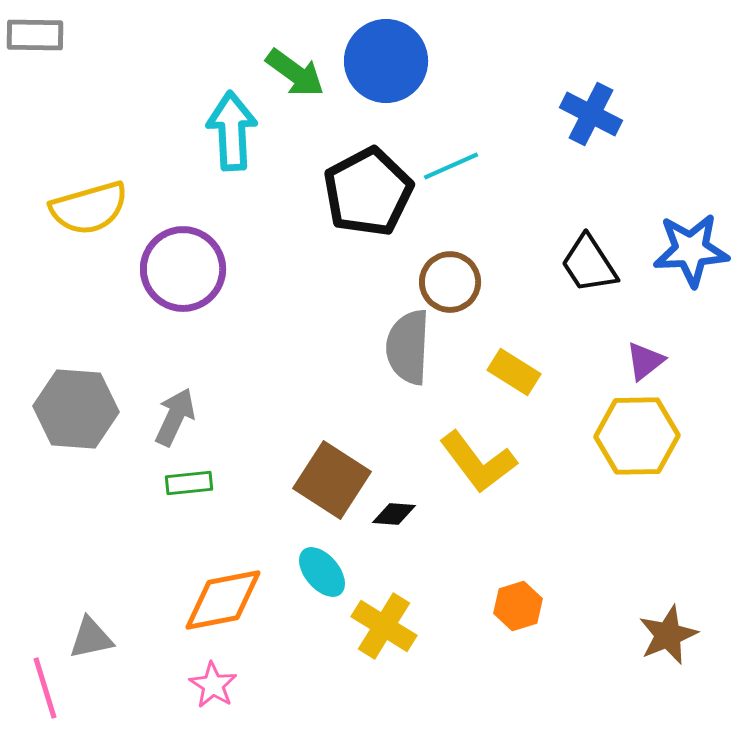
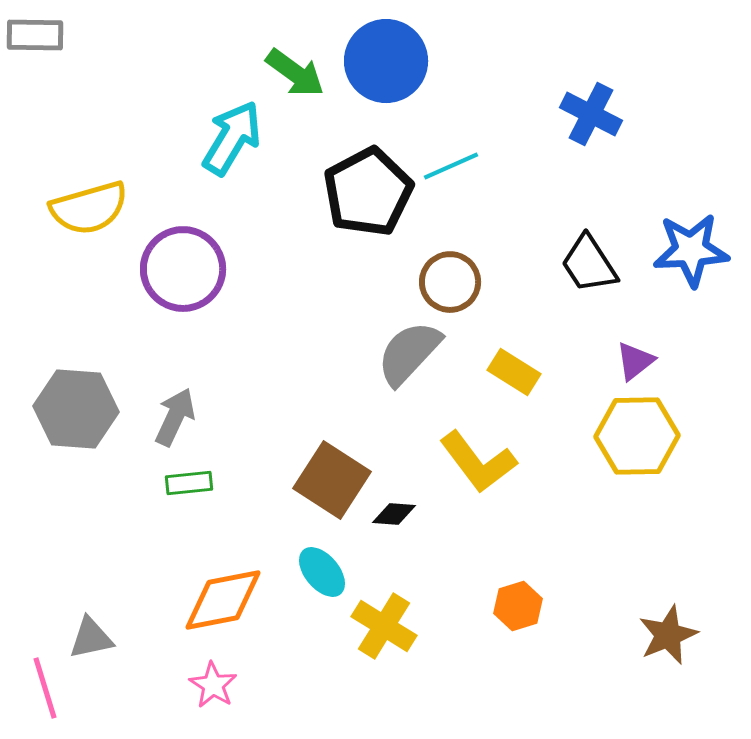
cyan arrow: moved 7 px down; rotated 34 degrees clockwise
gray semicircle: moved 1 px right, 6 px down; rotated 40 degrees clockwise
purple triangle: moved 10 px left
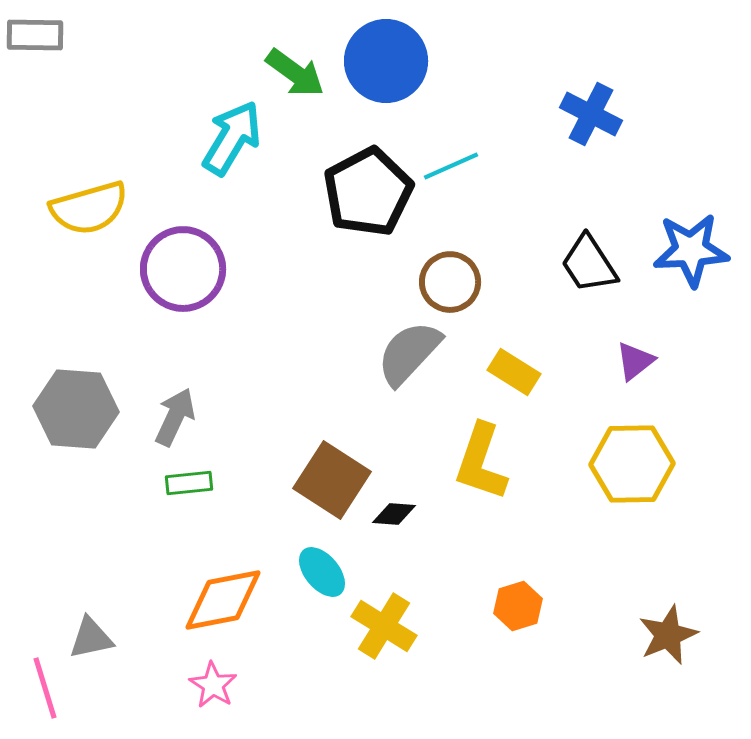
yellow hexagon: moved 5 px left, 28 px down
yellow L-shape: moved 3 px right; rotated 56 degrees clockwise
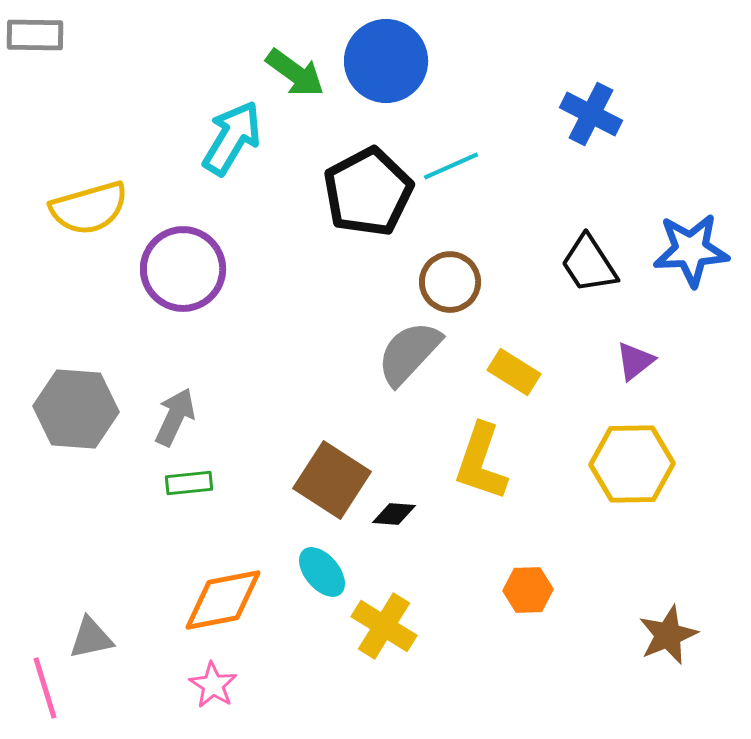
orange hexagon: moved 10 px right, 16 px up; rotated 15 degrees clockwise
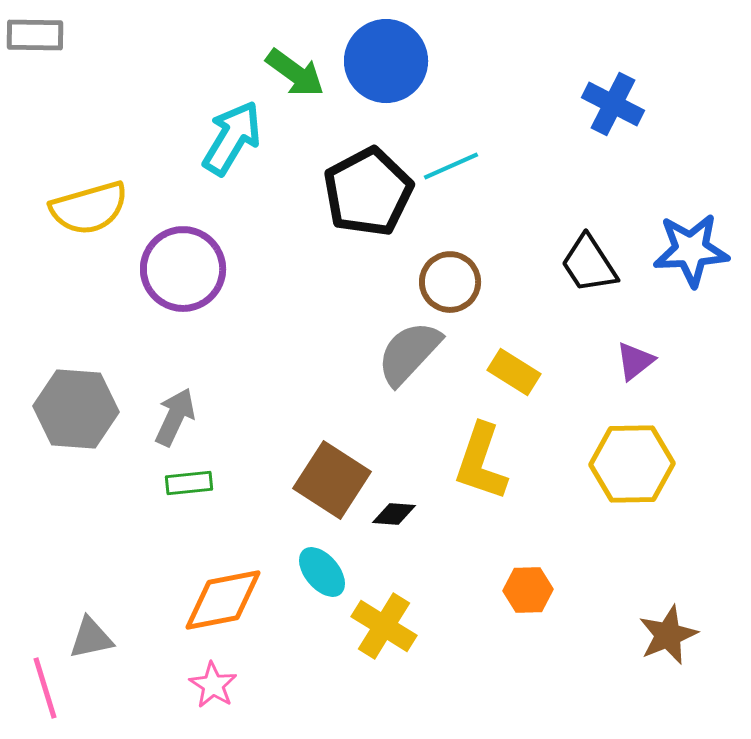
blue cross: moved 22 px right, 10 px up
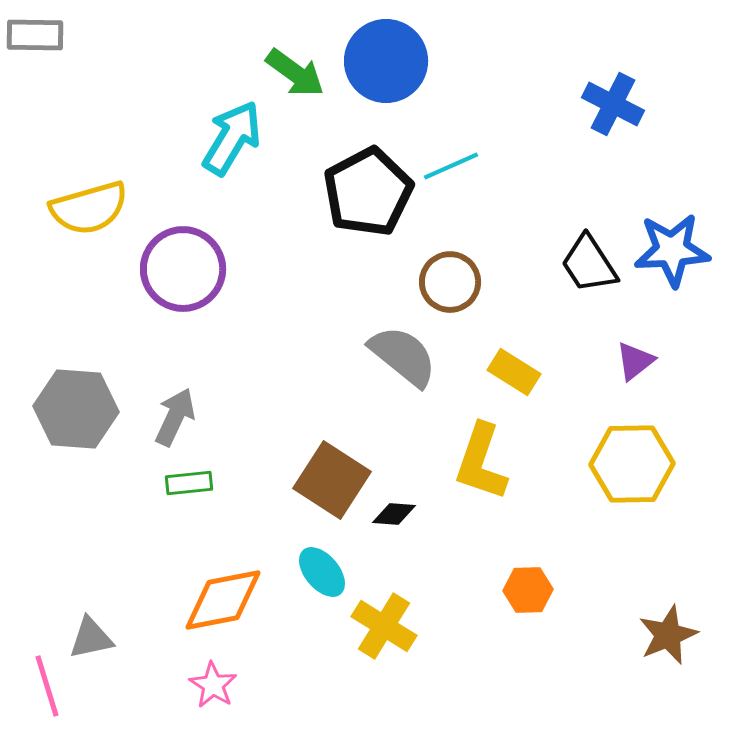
blue star: moved 19 px left
gray semicircle: moved 6 px left, 3 px down; rotated 86 degrees clockwise
pink line: moved 2 px right, 2 px up
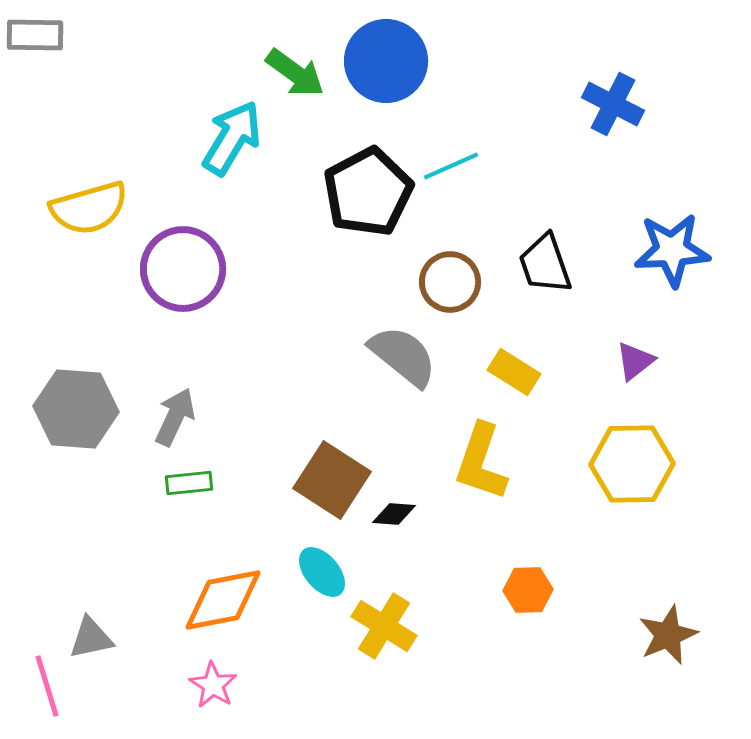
black trapezoid: moved 44 px left; rotated 14 degrees clockwise
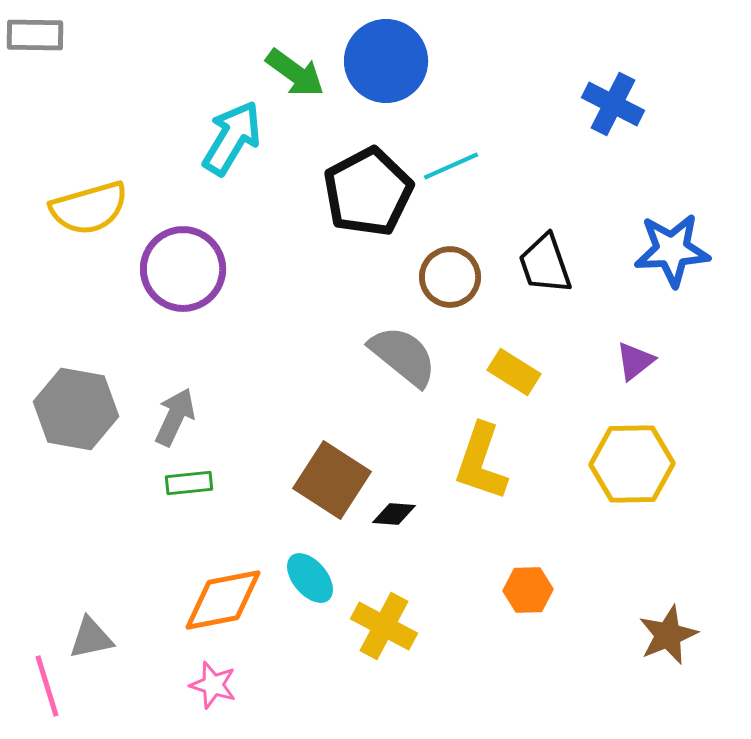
brown circle: moved 5 px up
gray hexagon: rotated 6 degrees clockwise
cyan ellipse: moved 12 px left, 6 px down
yellow cross: rotated 4 degrees counterclockwise
pink star: rotated 15 degrees counterclockwise
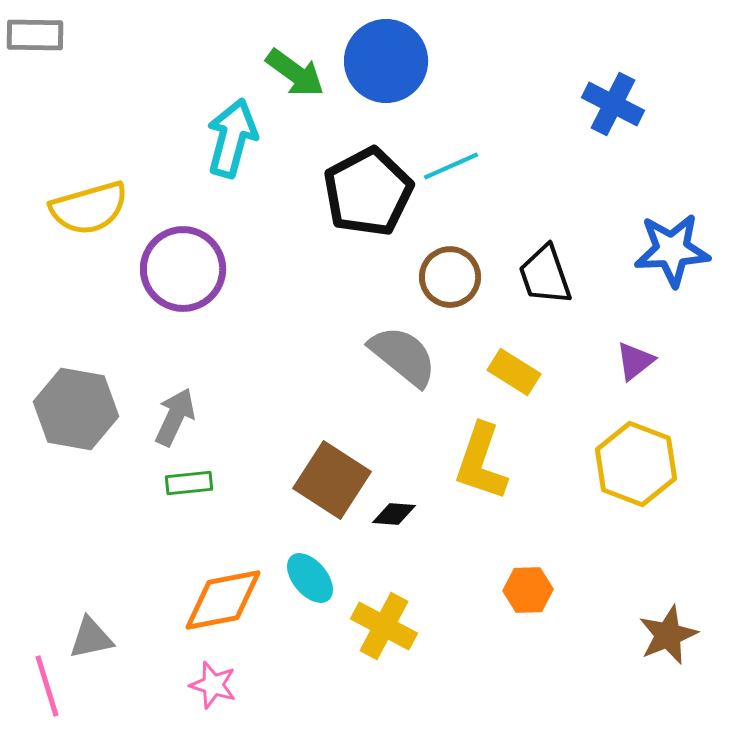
cyan arrow: rotated 16 degrees counterclockwise
black trapezoid: moved 11 px down
yellow hexagon: moved 4 px right; rotated 22 degrees clockwise
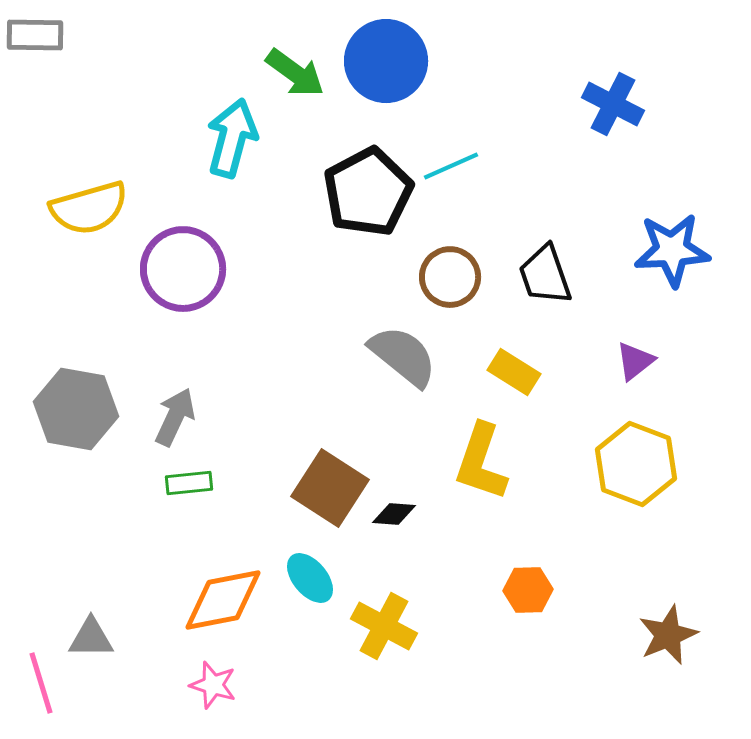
brown square: moved 2 px left, 8 px down
gray triangle: rotated 12 degrees clockwise
pink line: moved 6 px left, 3 px up
